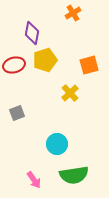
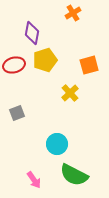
green semicircle: rotated 36 degrees clockwise
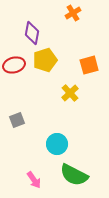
gray square: moved 7 px down
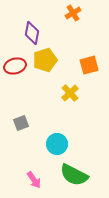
red ellipse: moved 1 px right, 1 px down
gray square: moved 4 px right, 3 px down
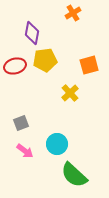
yellow pentagon: rotated 10 degrees clockwise
green semicircle: rotated 16 degrees clockwise
pink arrow: moved 9 px left, 29 px up; rotated 18 degrees counterclockwise
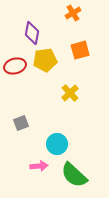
orange square: moved 9 px left, 15 px up
pink arrow: moved 14 px right, 15 px down; rotated 42 degrees counterclockwise
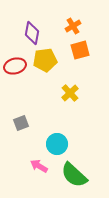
orange cross: moved 13 px down
pink arrow: rotated 144 degrees counterclockwise
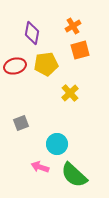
yellow pentagon: moved 1 px right, 4 px down
pink arrow: moved 1 px right, 1 px down; rotated 12 degrees counterclockwise
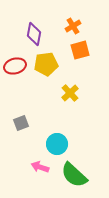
purple diamond: moved 2 px right, 1 px down
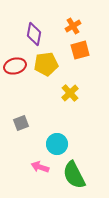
green semicircle: rotated 20 degrees clockwise
